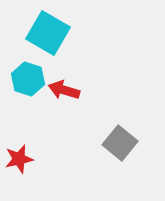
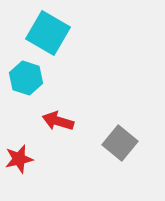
cyan hexagon: moved 2 px left, 1 px up
red arrow: moved 6 px left, 31 px down
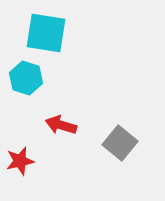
cyan square: moved 2 px left; rotated 21 degrees counterclockwise
red arrow: moved 3 px right, 4 px down
red star: moved 1 px right, 2 px down
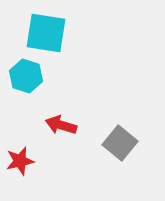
cyan hexagon: moved 2 px up
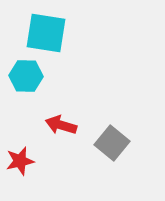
cyan hexagon: rotated 16 degrees counterclockwise
gray square: moved 8 px left
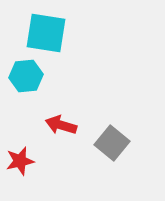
cyan hexagon: rotated 8 degrees counterclockwise
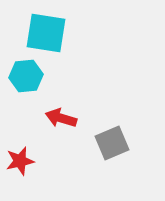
red arrow: moved 7 px up
gray square: rotated 28 degrees clockwise
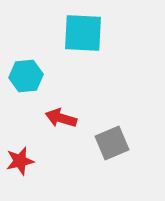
cyan square: moved 37 px right; rotated 6 degrees counterclockwise
